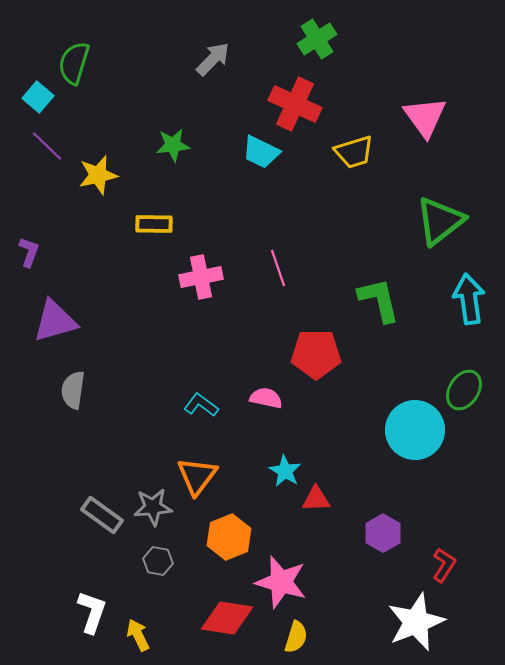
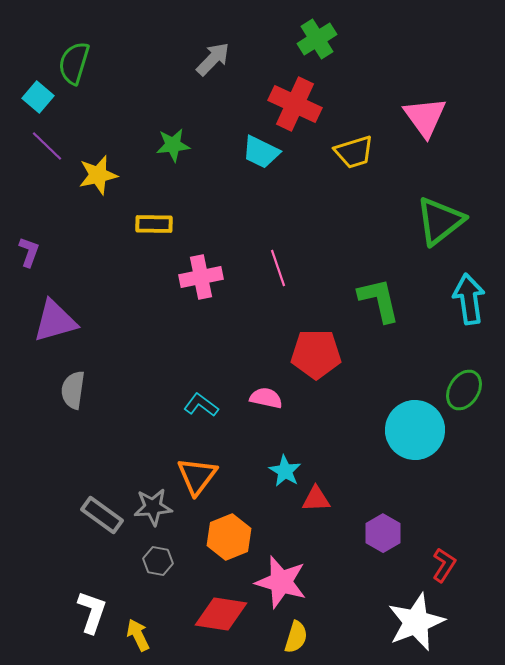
red diamond: moved 6 px left, 4 px up
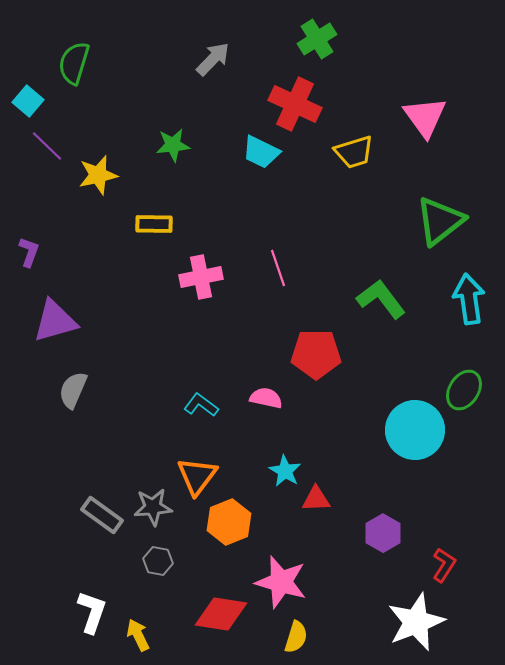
cyan square: moved 10 px left, 4 px down
green L-shape: moved 2 px right, 1 px up; rotated 24 degrees counterclockwise
gray semicircle: rotated 15 degrees clockwise
orange hexagon: moved 15 px up
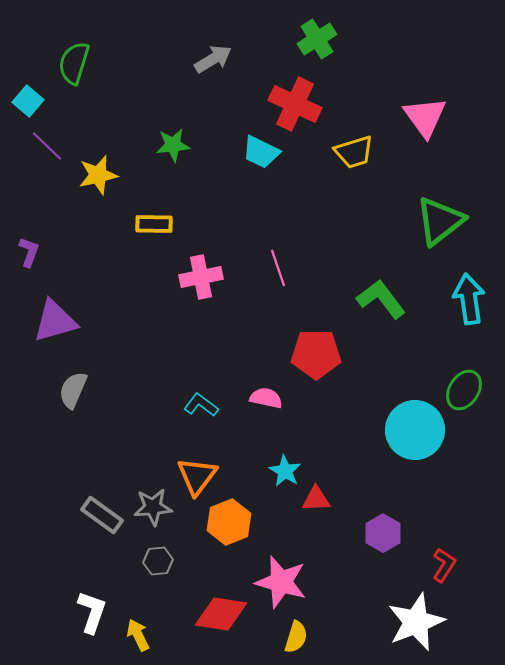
gray arrow: rotated 15 degrees clockwise
gray hexagon: rotated 16 degrees counterclockwise
